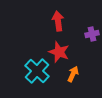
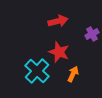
red arrow: rotated 84 degrees clockwise
purple cross: rotated 16 degrees counterclockwise
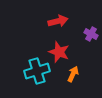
purple cross: moved 1 px left; rotated 32 degrees counterclockwise
cyan cross: rotated 30 degrees clockwise
